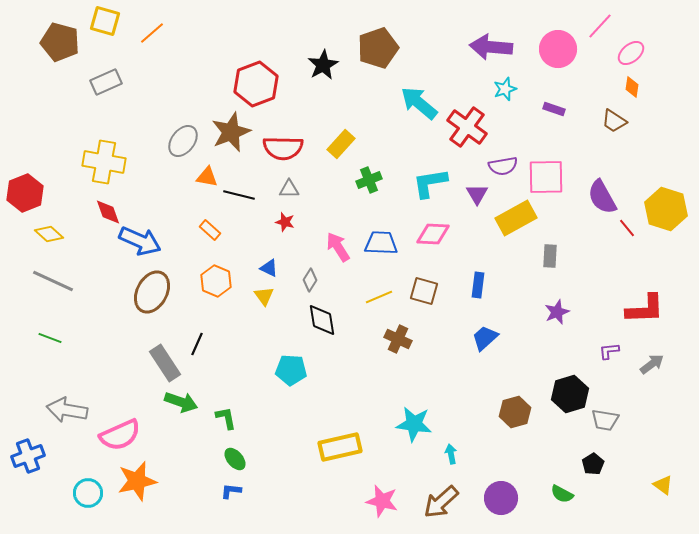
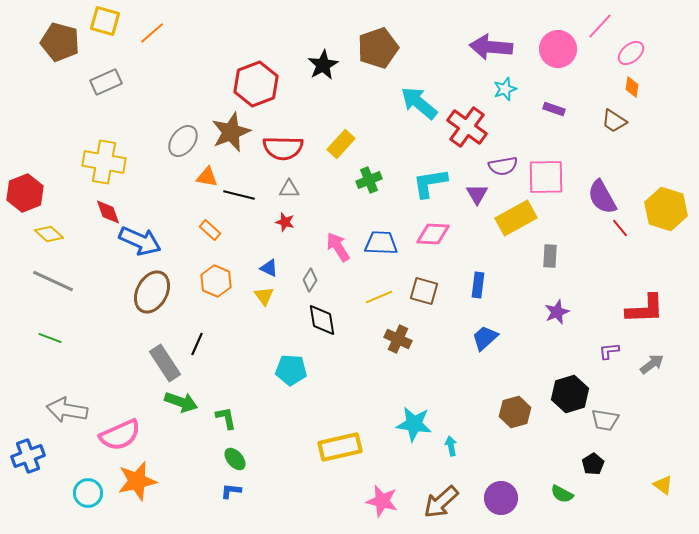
red line at (627, 228): moved 7 px left
cyan arrow at (451, 454): moved 8 px up
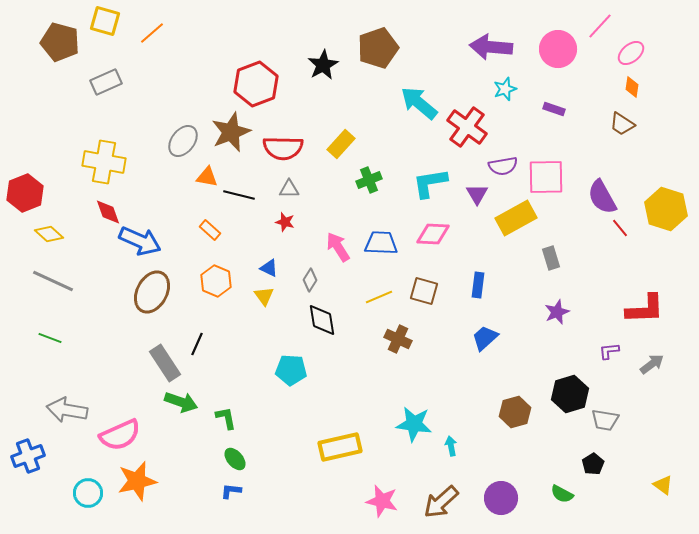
brown trapezoid at (614, 121): moved 8 px right, 3 px down
gray rectangle at (550, 256): moved 1 px right, 2 px down; rotated 20 degrees counterclockwise
